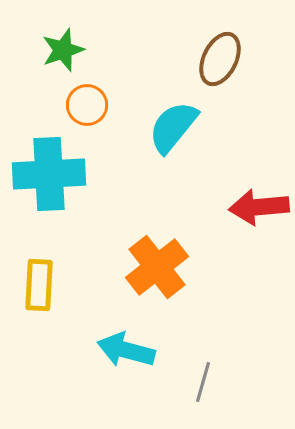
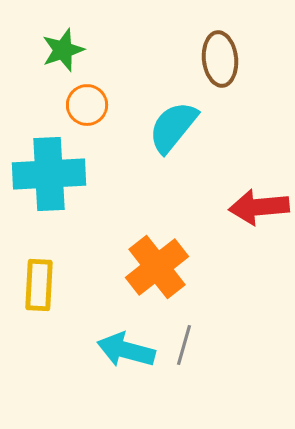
brown ellipse: rotated 32 degrees counterclockwise
gray line: moved 19 px left, 37 px up
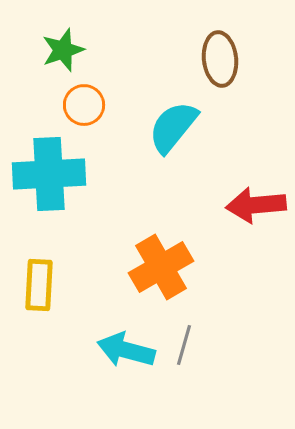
orange circle: moved 3 px left
red arrow: moved 3 px left, 2 px up
orange cross: moved 4 px right; rotated 8 degrees clockwise
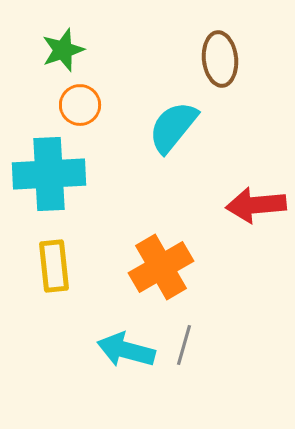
orange circle: moved 4 px left
yellow rectangle: moved 15 px right, 19 px up; rotated 9 degrees counterclockwise
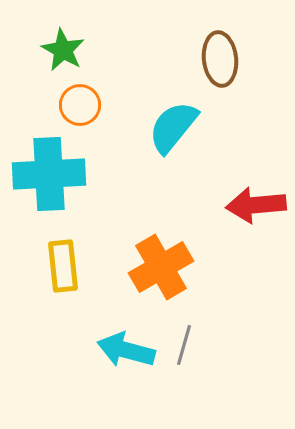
green star: rotated 24 degrees counterclockwise
yellow rectangle: moved 9 px right
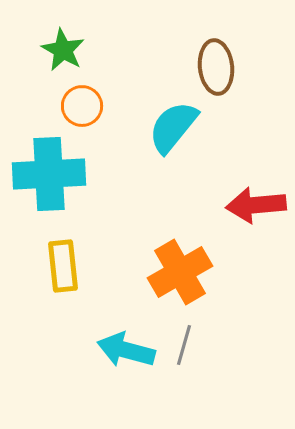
brown ellipse: moved 4 px left, 8 px down
orange circle: moved 2 px right, 1 px down
orange cross: moved 19 px right, 5 px down
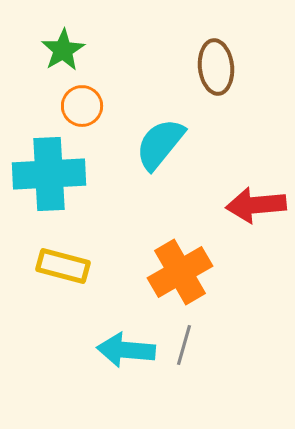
green star: rotated 12 degrees clockwise
cyan semicircle: moved 13 px left, 17 px down
yellow rectangle: rotated 69 degrees counterclockwise
cyan arrow: rotated 10 degrees counterclockwise
